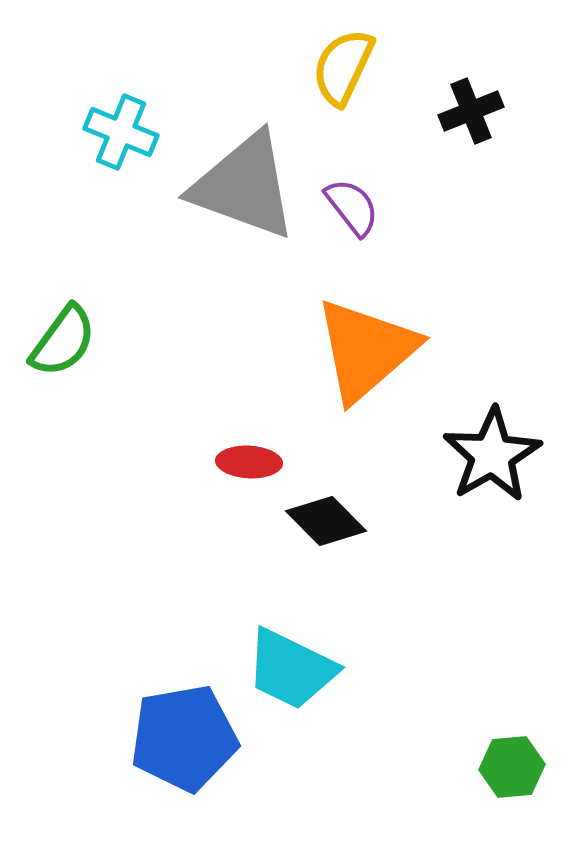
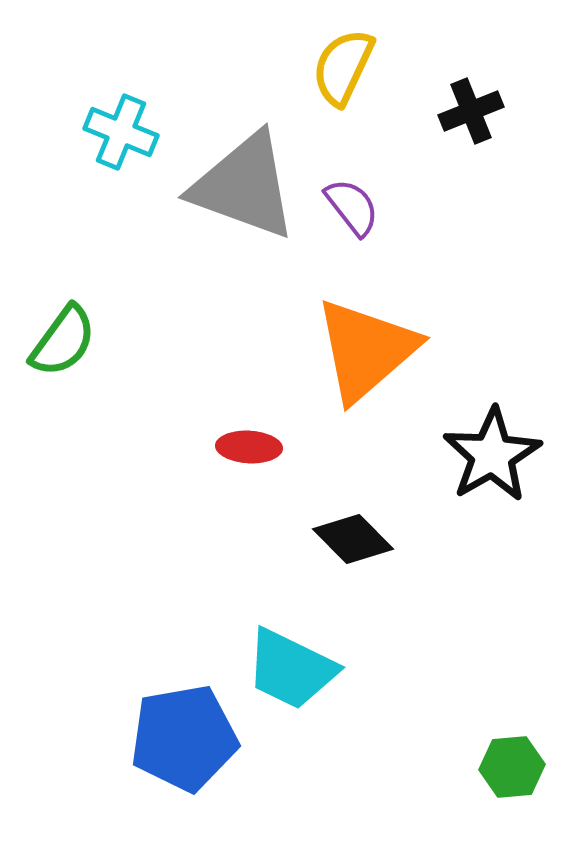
red ellipse: moved 15 px up
black diamond: moved 27 px right, 18 px down
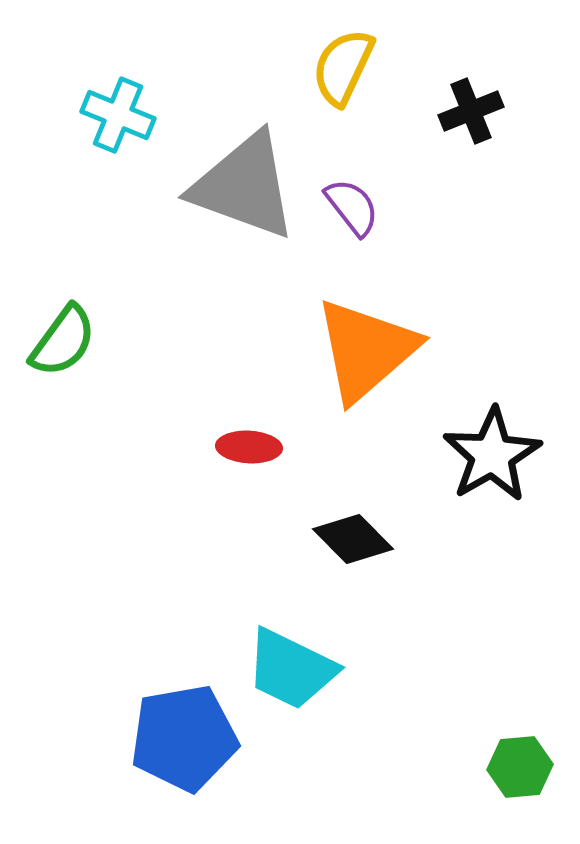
cyan cross: moved 3 px left, 17 px up
green hexagon: moved 8 px right
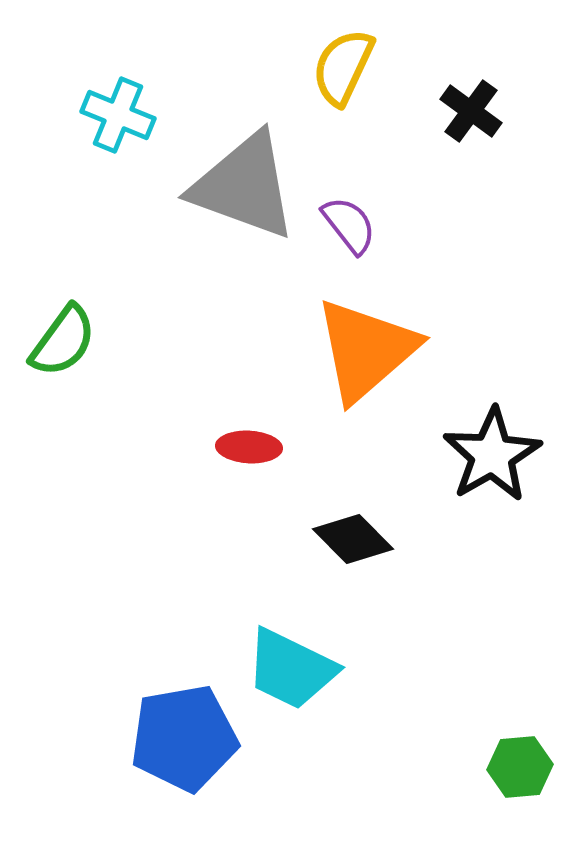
black cross: rotated 32 degrees counterclockwise
purple semicircle: moved 3 px left, 18 px down
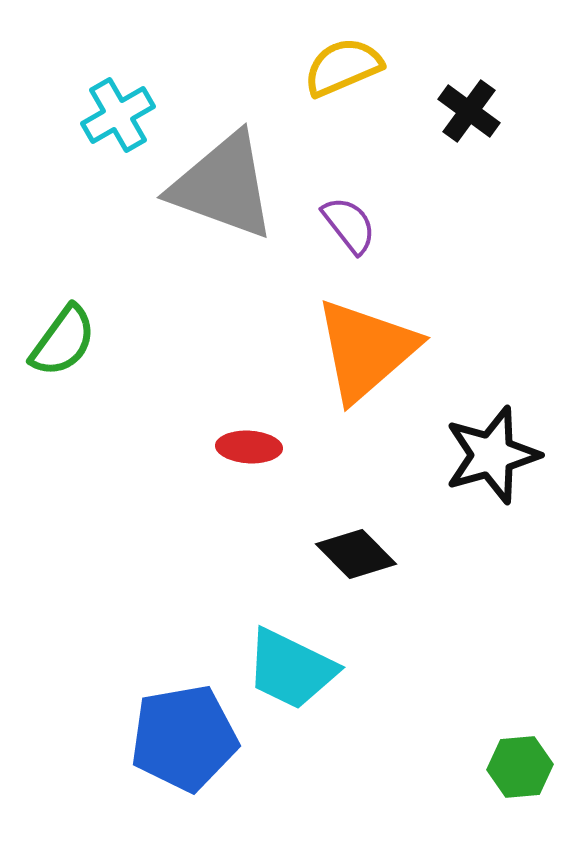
yellow semicircle: rotated 42 degrees clockwise
black cross: moved 2 px left
cyan cross: rotated 38 degrees clockwise
gray triangle: moved 21 px left
black star: rotated 14 degrees clockwise
black diamond: moved 3 px right, 15 px down
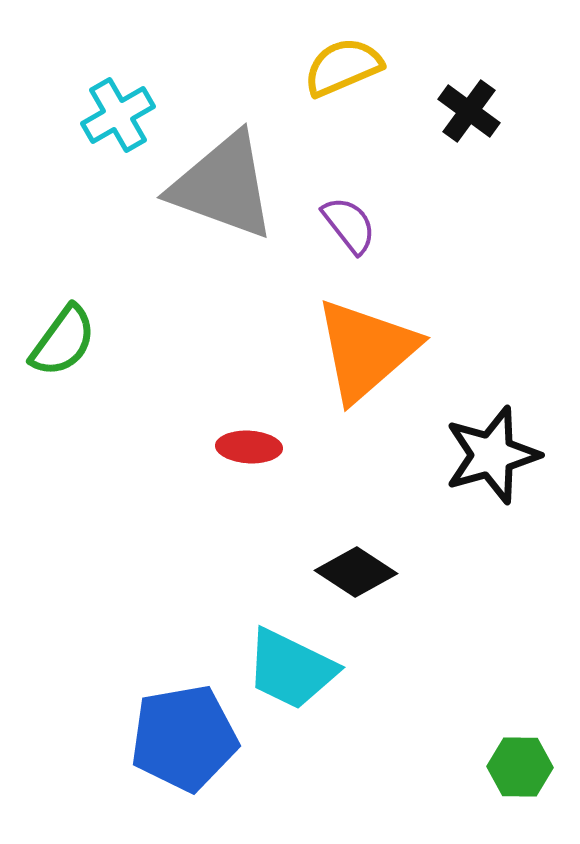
black diamond: moved 18 px down; rotated 12 degrees counterclockwise
green hexagon: rotated 6 degrees clockwise
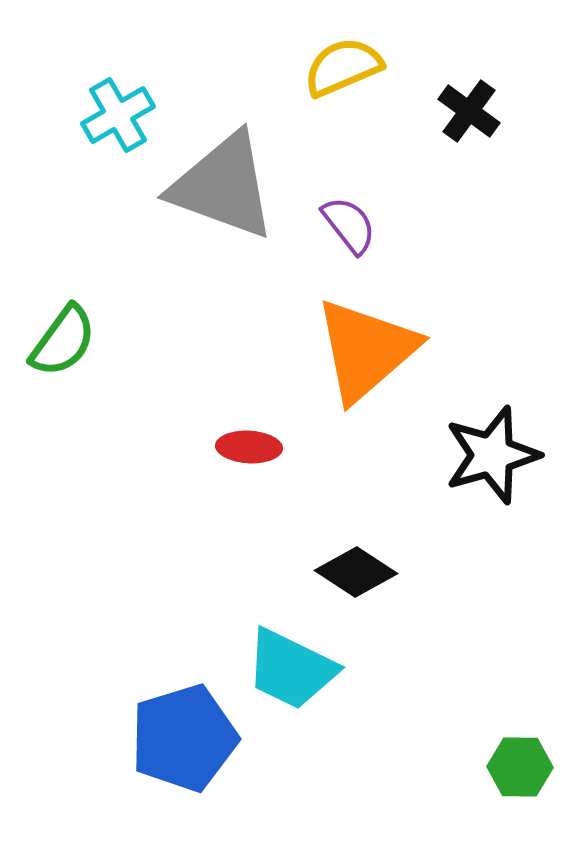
blue pentagon: rotated 7 degrees counterclockwise
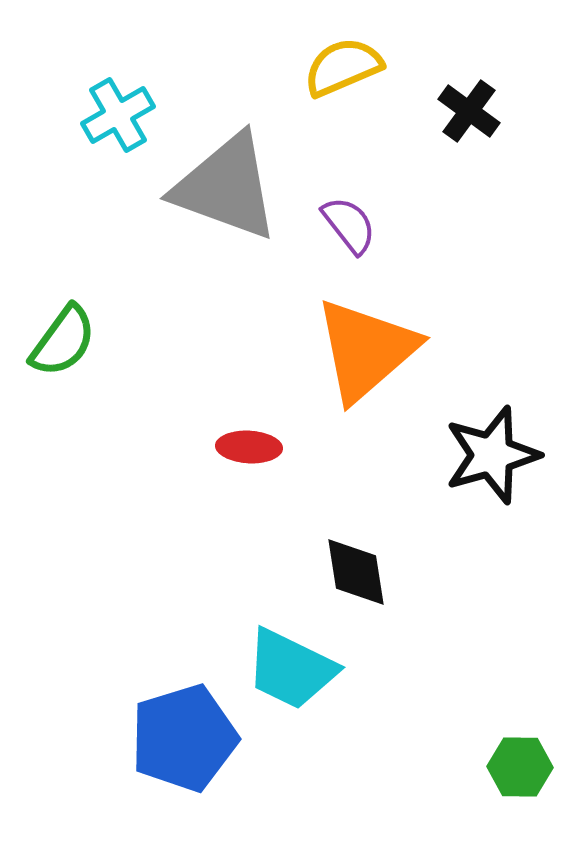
gray triangle: moved 3 px right, 1 px down
black diamond: rotated 48 degrees clockwise
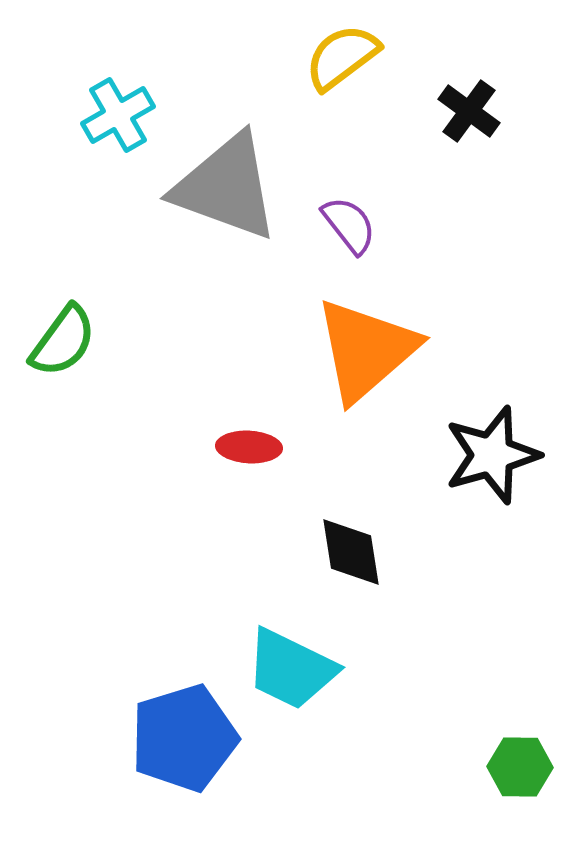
yellow semicircle: moved 1 px left, 10 px up; rotated 14 degrees counterclockwise
black diamond: moved 5 px left, 20 px up
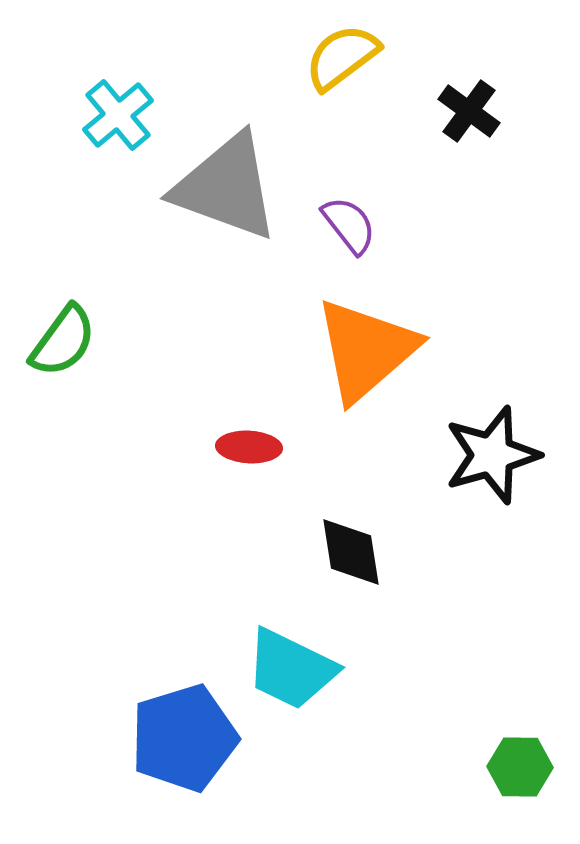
cyan cross: rotated 10 degrees counterclockwise
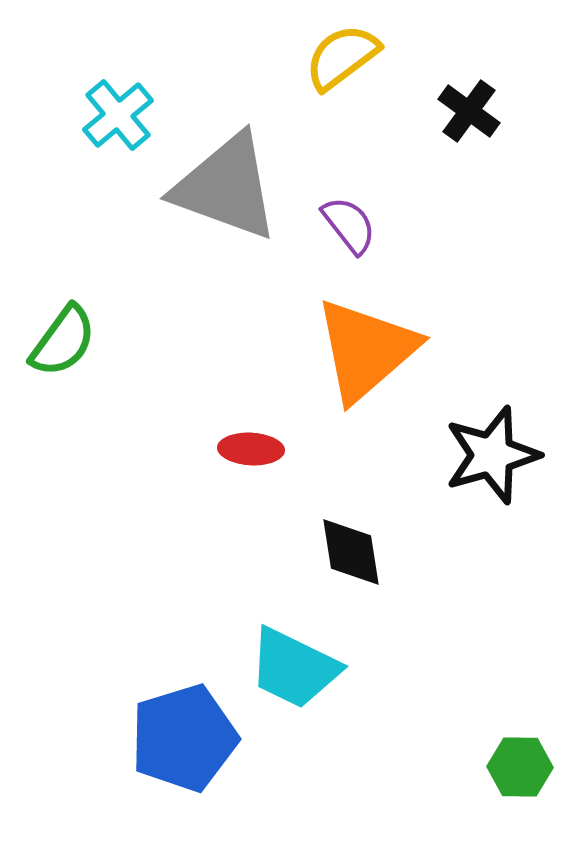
red ellipse: moved 2 px right, 2 px down
cyan trapezoid: moved 3 px right, 1 px up
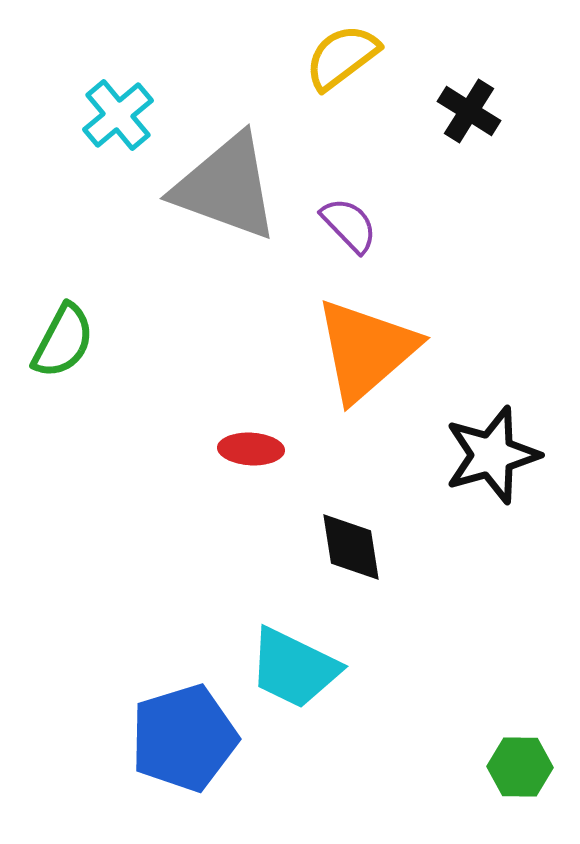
black cross: rotated 4 degrees counterclockwise
purple semicircle: rotated 6 degrees counterclockwise
green semicircle: rotated 8 degrees counterclockwise
black diamond: moved 5 px up
